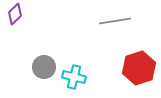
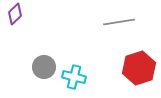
gray line: moved 4 px right, 1 px down
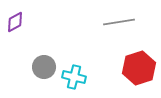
purple diamond: moved 8 px down; rotated 15 degrees clockwise
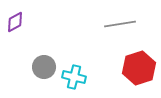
gray line: moved 1 px right, 2 px down
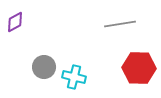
red hexagon: rotated 20 degrees clockwise
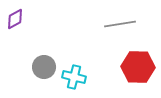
purple diamond: moved 3 px up
red hexagon: moved 1 px left, 1 px up
